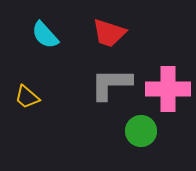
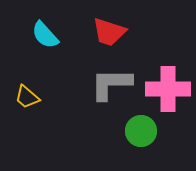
red trapezoid: moved 1 px up
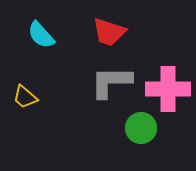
cyan semicircle: moved 4 px left
gray L-shape: moved 2 px up
yellow trapezoid: moved 2 px left
green circle: moved 3 px up
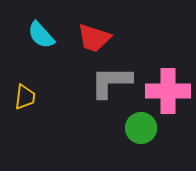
red trapezoid: moved 15 px left, 6 px down
pink cross: moved 2 px down
yellow trapezoid: rotated 124 degrees counterclockwise
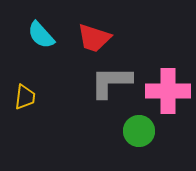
green circle: moved 2 px left, 3 px down
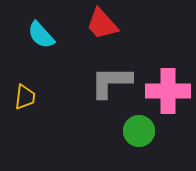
red trapezoid: moved 8 px right, 14 px up; rotated 30 degrees clockwise
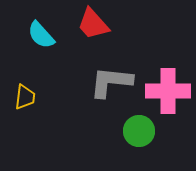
red trapezoid: moved 9 px left
gray L-shape: rotated 6 degrees clockwise
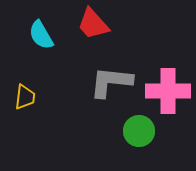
cyan semicircle: rotated 12 degrees clockwise
